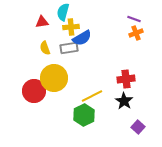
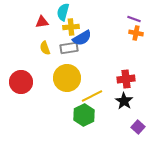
orange cross: rotated 32 degrees clockwise
yellow circle: moved 13 px right
red circle: moved 13 px left, 9 px up
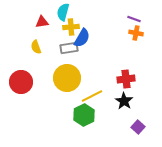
blue semicircle: rotated 30 degrees counterclockwise
yellow semicircle: moved 9 px left, 1 px up
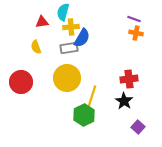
red cross: moved 3 px right
yellow line: rotated 45 degrees counterclockwise
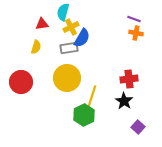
red triangle: moved 2 px down
yellow cross: rotated 21 degrees counterclockwise
yellow semicircle: rotated 144 degrees counterclockwise
